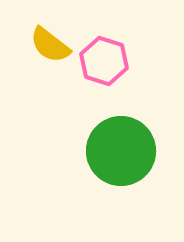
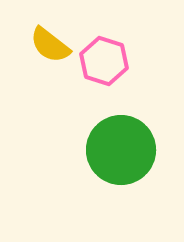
green circle: moved 1 px up
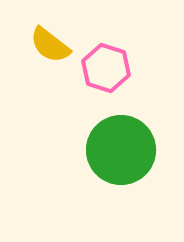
pink hexagon: moved 2 px right, 7 px down
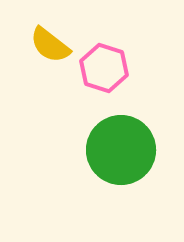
pink hexagon: moved 2 px left
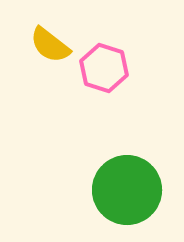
green circle: moved 6 px right, 40 px down
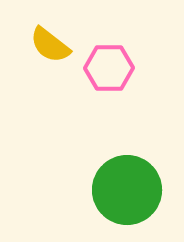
pink hexagon: moved 5 px right; rotated 18 degrees counterclockwise
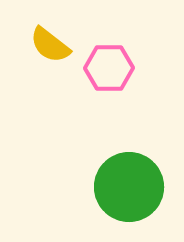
green circle: moved 2 px right, 3 px up
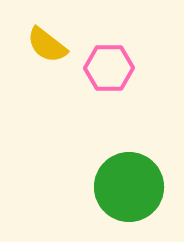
yellow semicircle: moved 3 px left
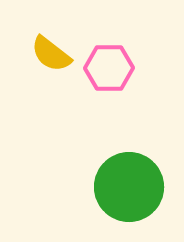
yellow semicircle: moved 4 px right, 9 px down
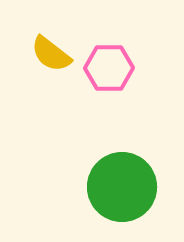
green circle: moved 7 px left
